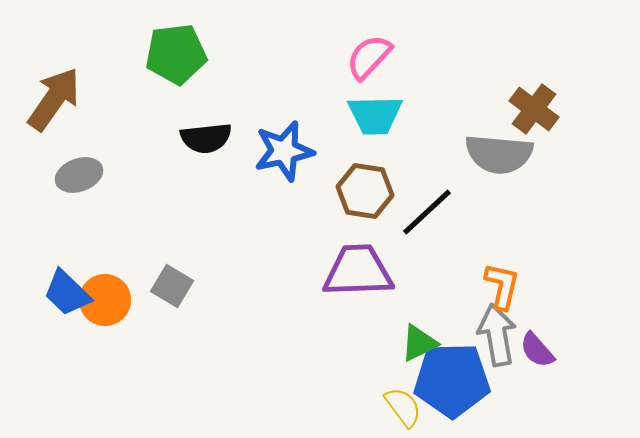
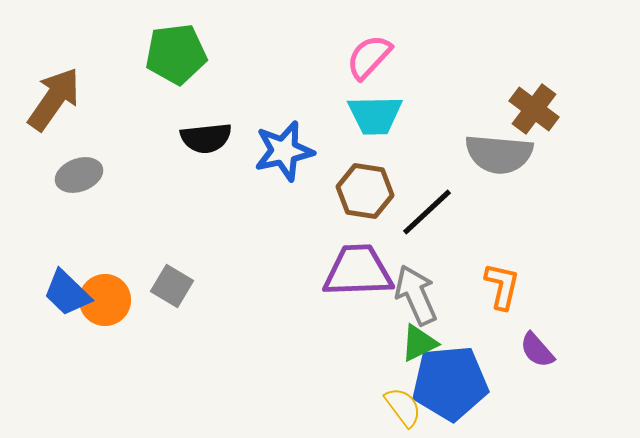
gray arrow: moved 81 px left, 40 px up; rotated 14 degrees counterclockwise
blue pentagon: moved 2 px left, 3 px down; rotated 4 degrees counterclockwise
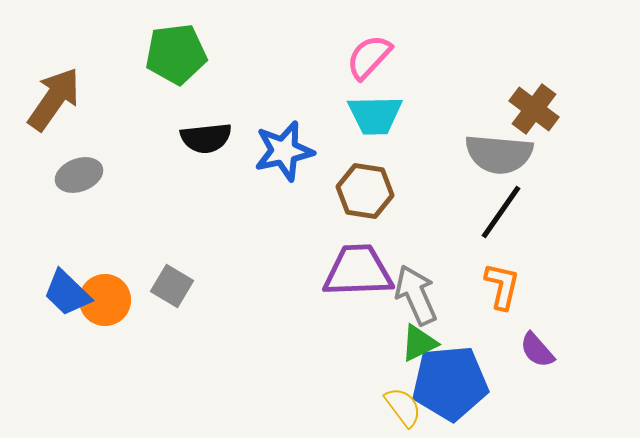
black line: moved 74 px right; rotated 12 degrees counterclockwise
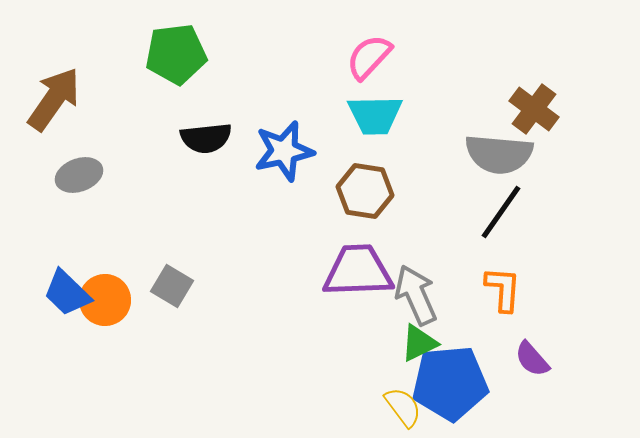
orange L-shape: moved 1 px right, 3 px down; rotated 9 degrees counterclockwise
purple semicircle: moved 5 px left, 9 px down
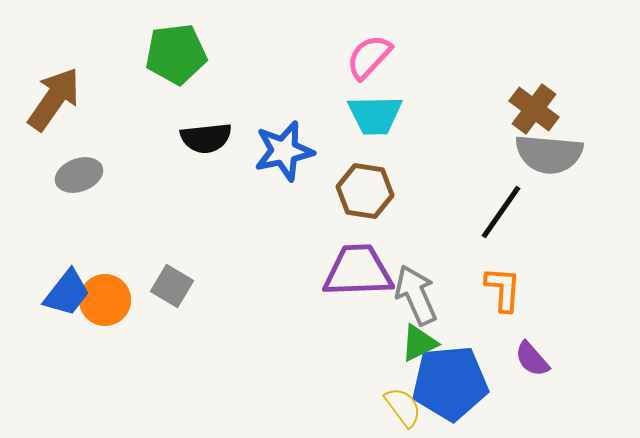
gray semicircle: moved 50 px right
blue trapezoid: rotated 96 degrees counterclockwise
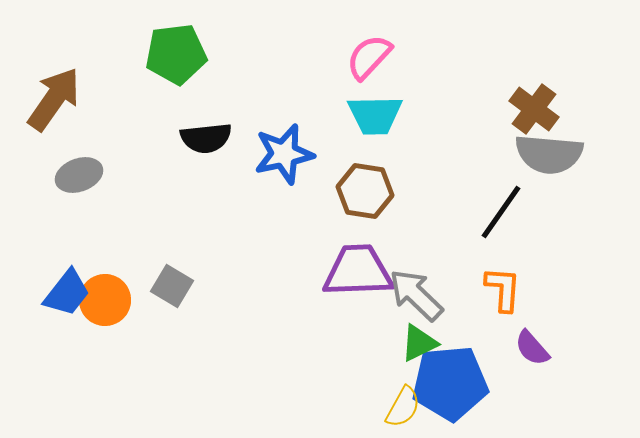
blue star: moved 3 px down
gray arrow: rotated 22 degrees counterclockwise
purple semicircle: moved 11 px up
yellow semicircle: rotated 66 degrees clockwise
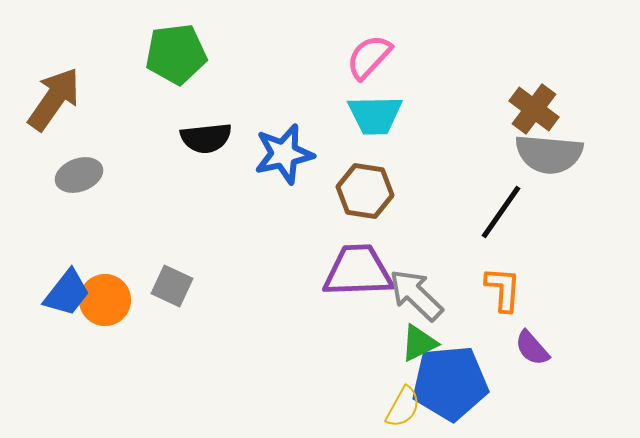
gray square: rotated 6 degrees counterclockwise
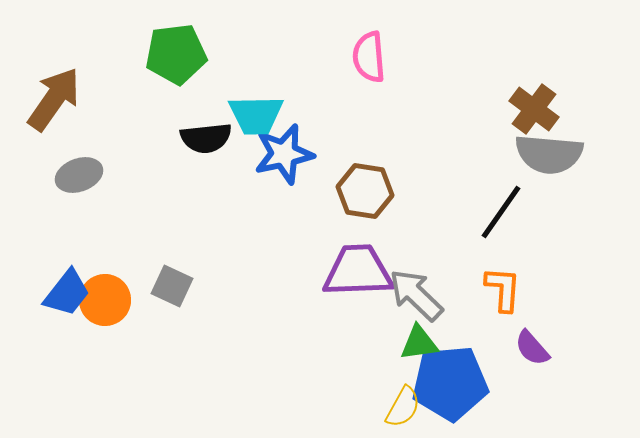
pink semicircle: rotated 48 degrees counterclockwise
cyan trapezoid: moved 119 px left
green triangle: rotated 18 degrees clockwise
